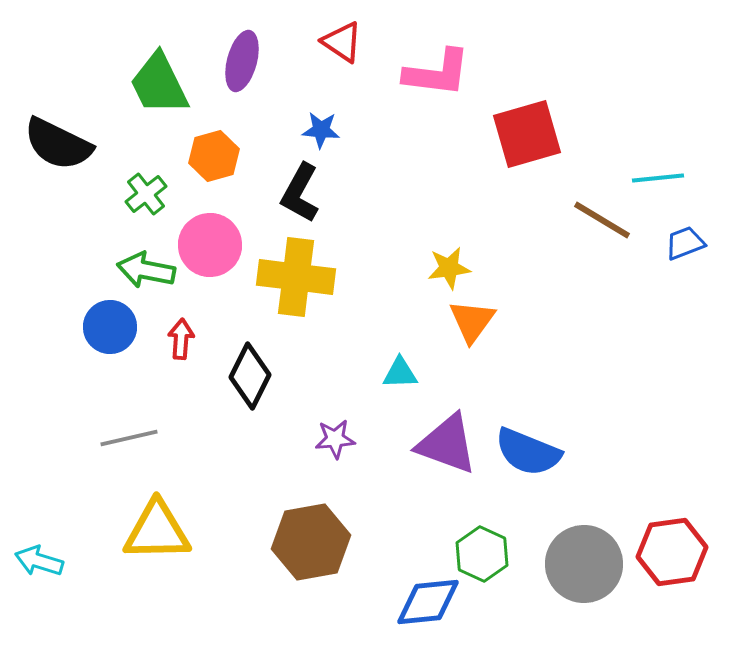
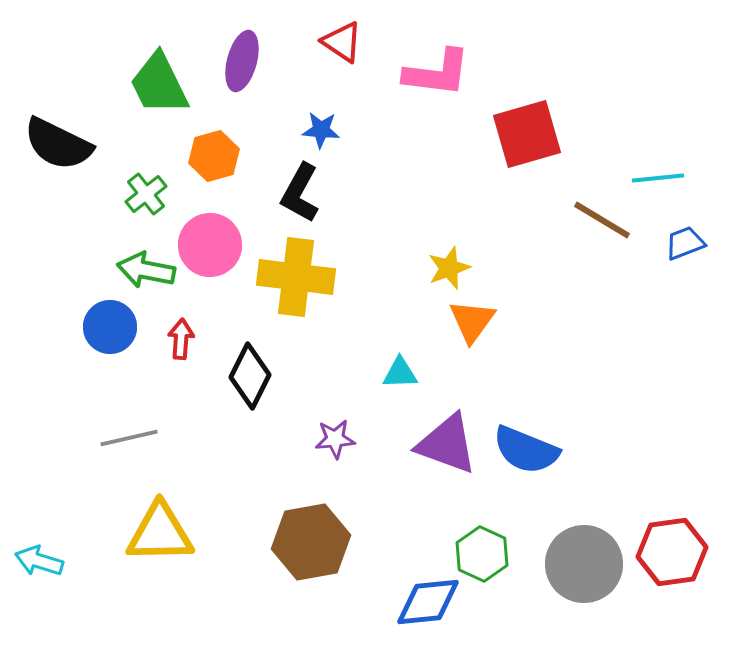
yellow star: rotated 12 degrees counterclockwise
blue semicircle: moved 2 px left, 2 px up
yellow triangle: moved 3 px right, 2 px down
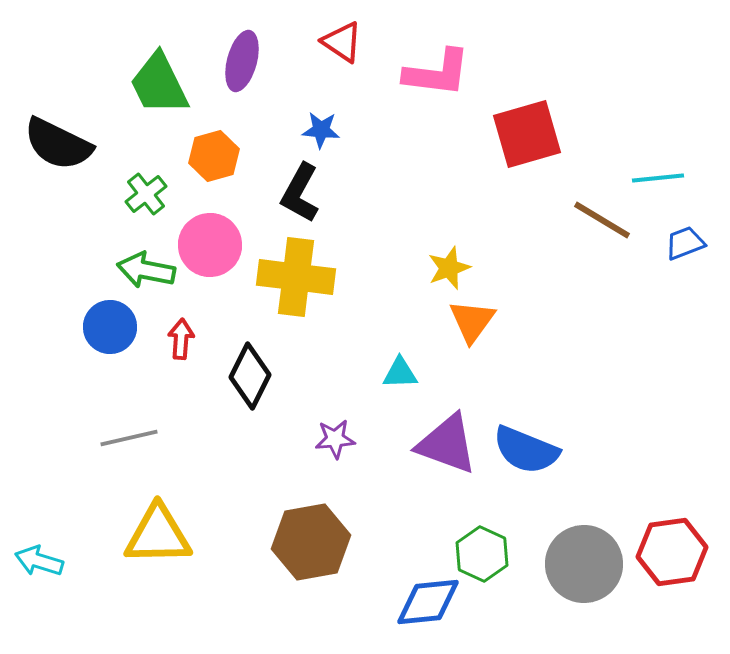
yellow triangle: moved 2 px left, 2 px down
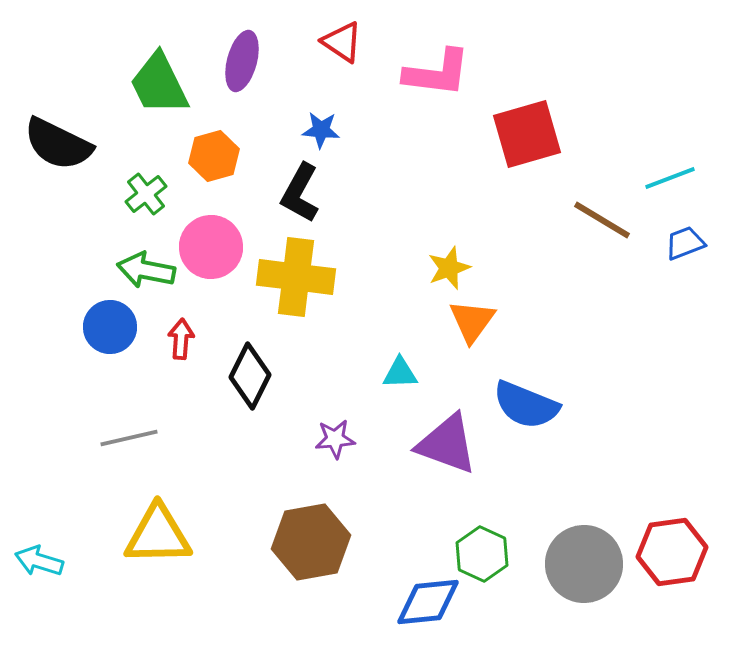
cyan line: moved 12 px right; rotated 15 degrees counterclockwise
pink circle: moved 1 px right, 2 px down
blue semicircle: moved 45 px up
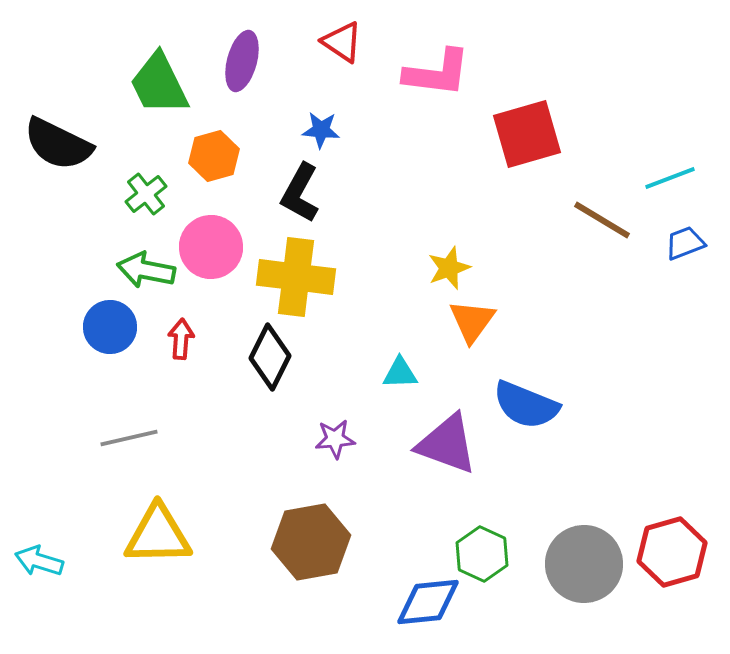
black diamond: moved 20 px right, 19 px up
red hexagon: rotated 8 degrees counterclockwise
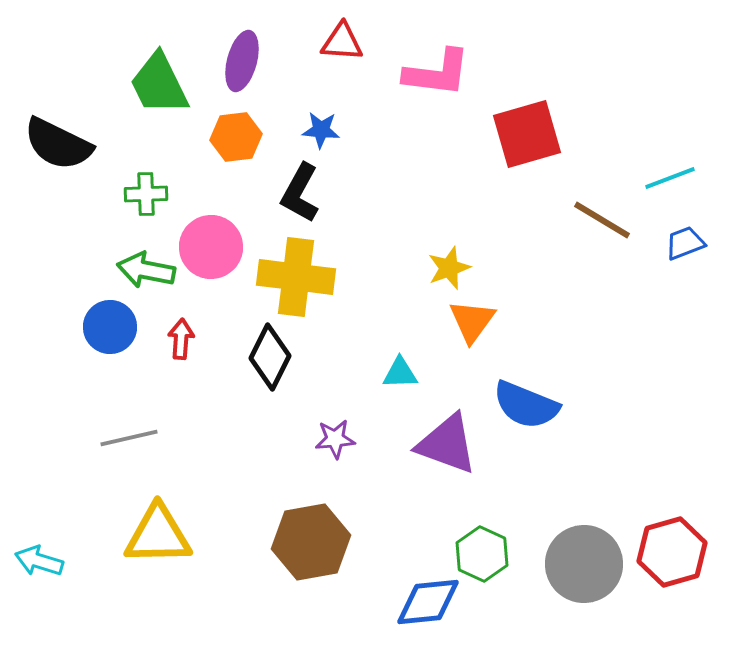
red triangle: rotated 30 degrees counterclockwise
orange hexagon: moved 22 px right, 19 px up; rotated 9 degrees clockwise
green cross: rotated 36 degrees clockwise
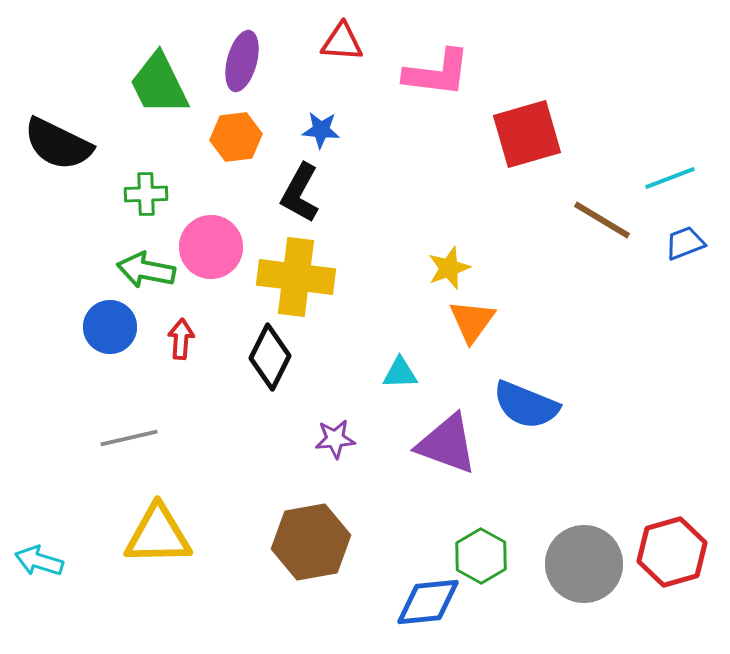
green hexagon: moved 1 px left, 2 px down; rotated 4 degrees clockwise
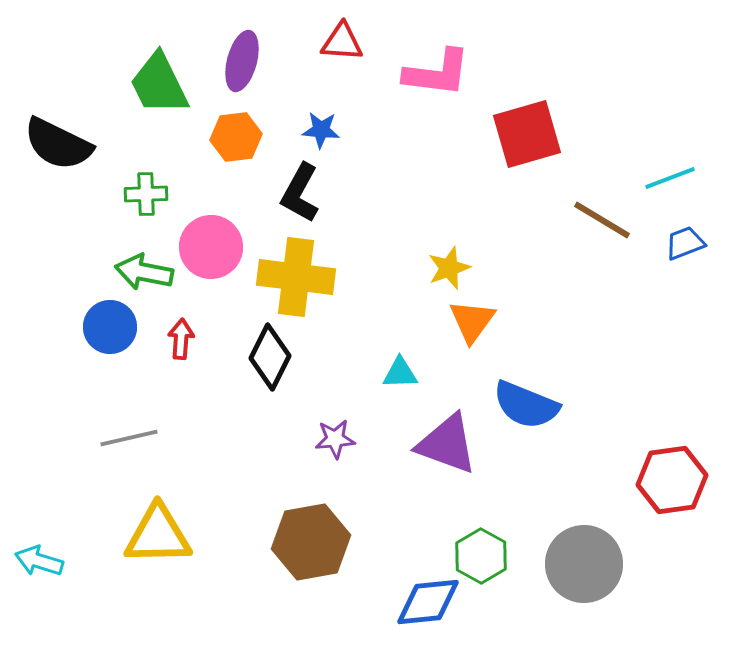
green arrow: moved 2 px left, 2 px down
red hexagon: moved 72 px up; rotated 8 degrees clockwise
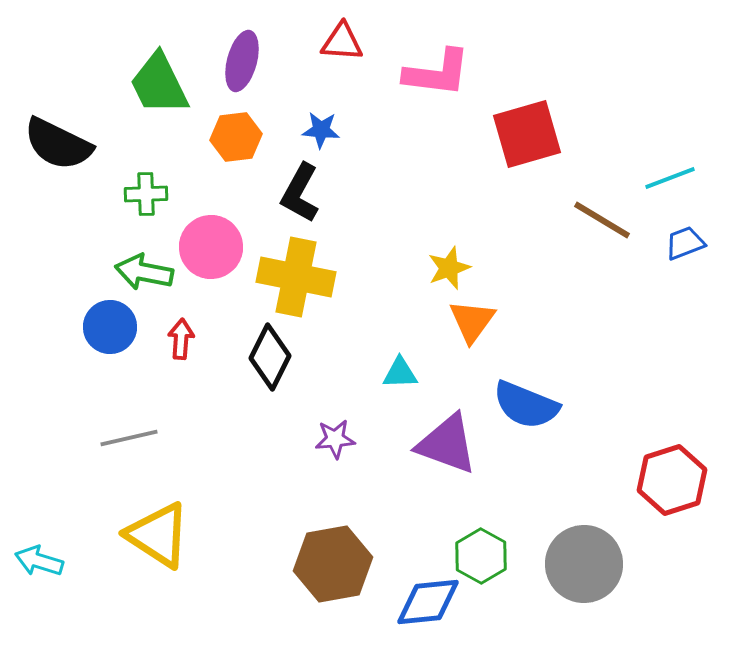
yellow cross: rotated 4 degrees clockwise
red hexagon: rotated 10 degrees counterclockwise
yellow triangle: rotated 34 degrees clockwise
brown hexagon: moved 22 px right, 22 px down
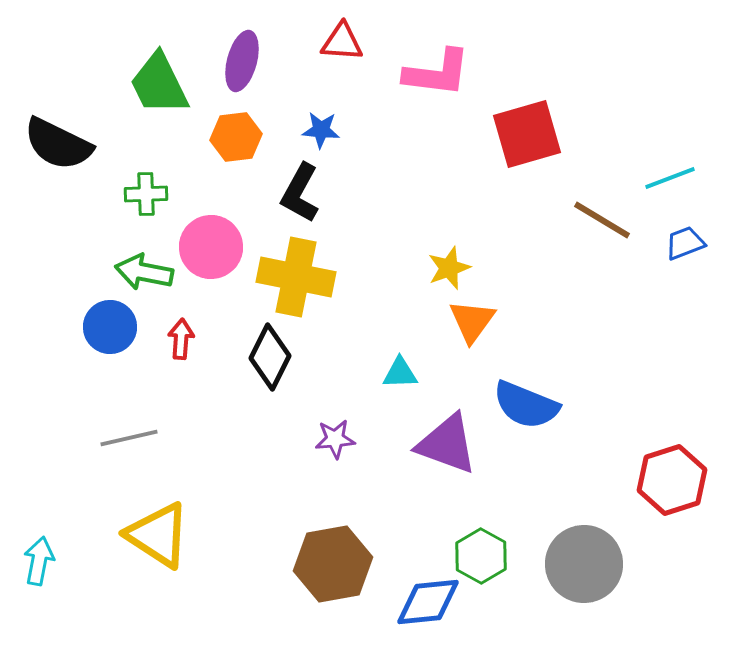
cyan arrow: rotated 84 degrees clockwise
